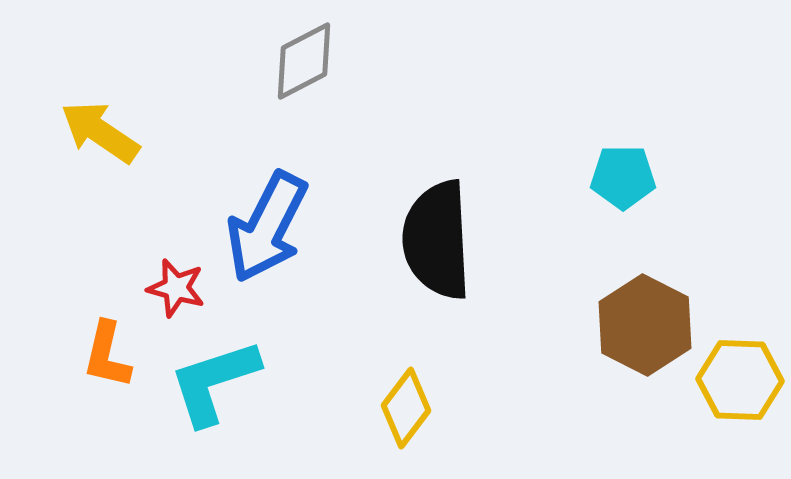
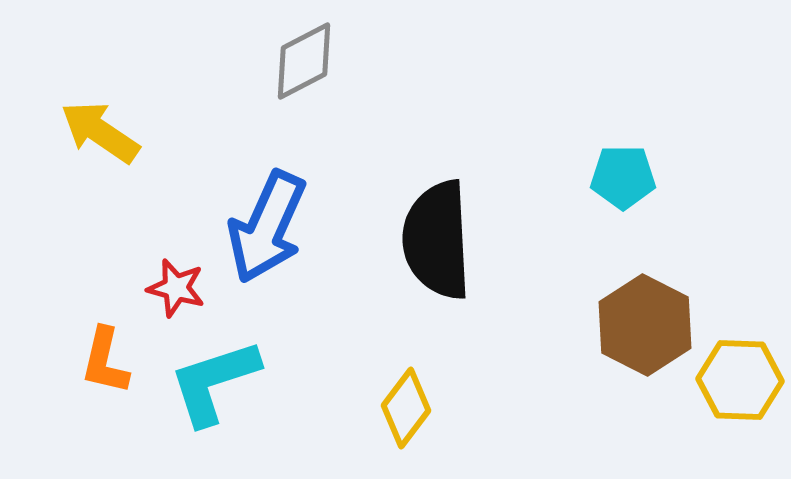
blue arrow: rotated 3 degrees counterclockwise
orange L-shape: moved 2 px left, 6 px down
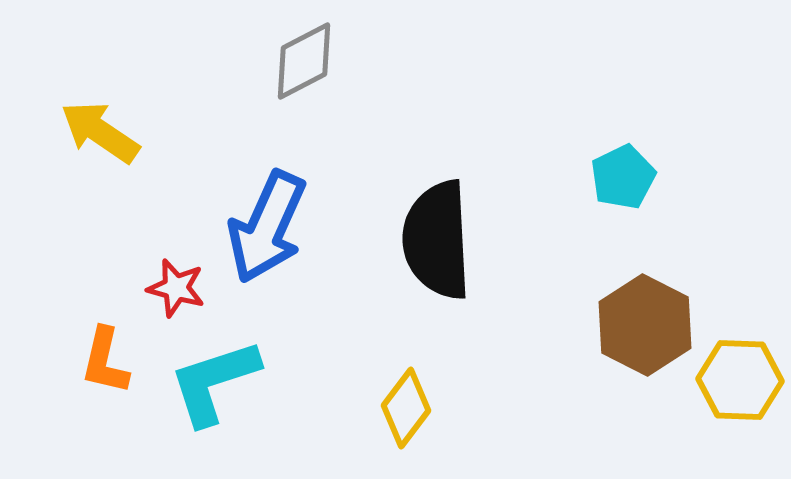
cyan pentagon: rotated 26 degrees counterclockwise
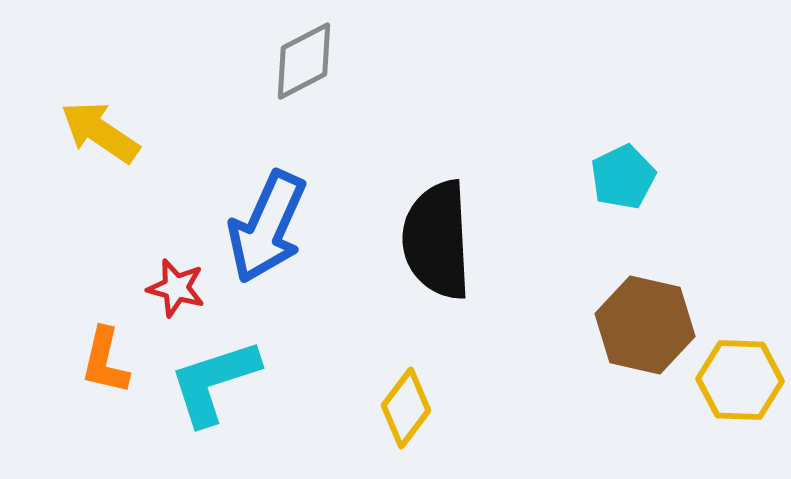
brown hexagon: rotated 14 degrees counterclockwise
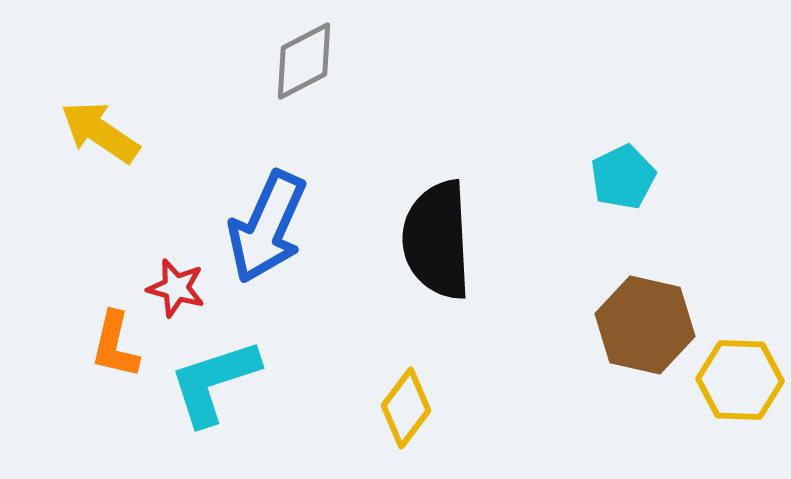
orange L-shape: moved 10 px right, 16 px up
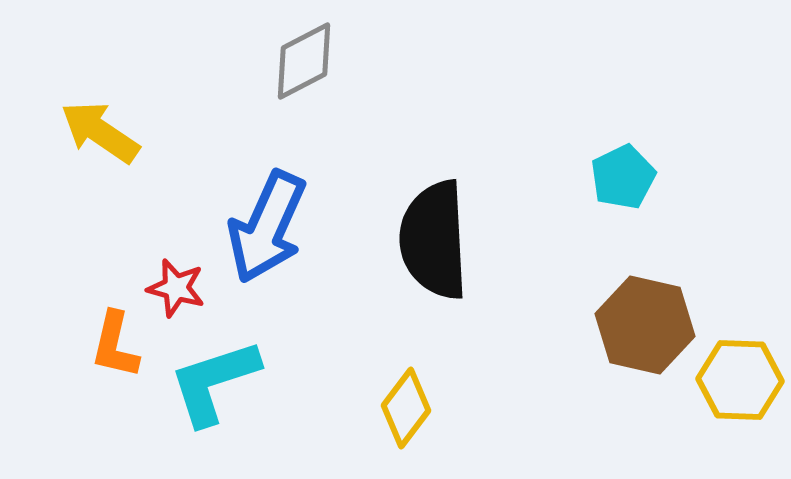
black semicircle: moved 3 px left
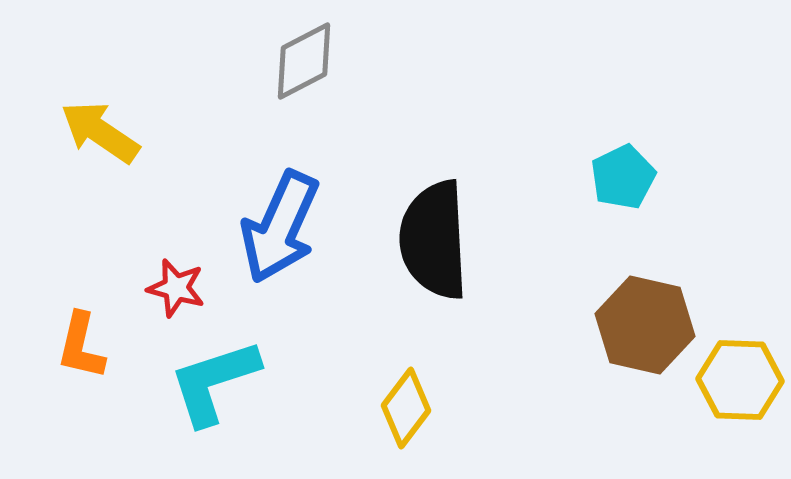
blue arrow: moved 13 px right
orange L-shape: moved 34 px left, 1 px down
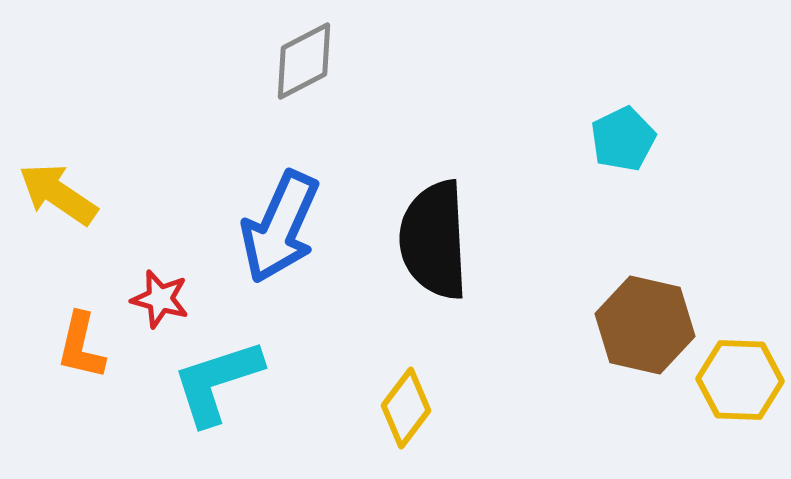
yellow arrow: moved 42 px left, 62 px down
cyan pentagon: moved 38 px up
red star: moved 16 px left, 11 px down
cyan L-shape: moved 3 px right
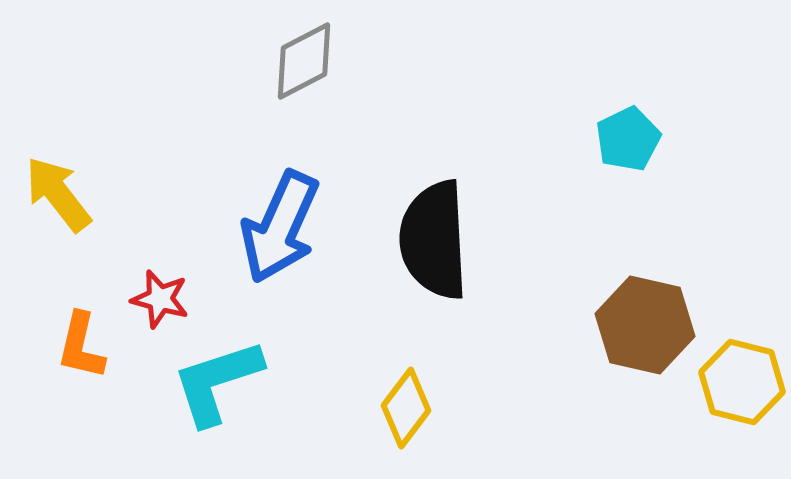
cyan pentagon: moved 5 px right
yellow arrow: rotated 18 degrees clockwise
yellow hexagon: moved 2 px right, 2 px down; rotated 12 degrees clockwise
